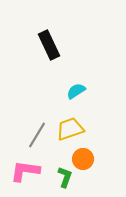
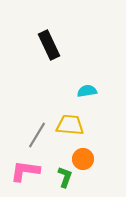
cyan semicircle: moved 11 px right; rotated 24 degrees clockwise
yellow trapezoid: moved 4 px up; rotated 24 degrees clockwise
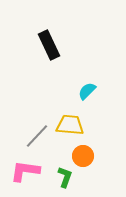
cyan semicircle: rotated 36 degrees counterclockwise
gray line: moved 1 px down; rotated 12 degrees clockwise
orange circle: moved 3 px up
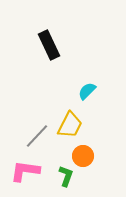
yellow trapezoid: rotated 112 degrees clockwise
green L-shape: moved 1 px right, 1 px up
